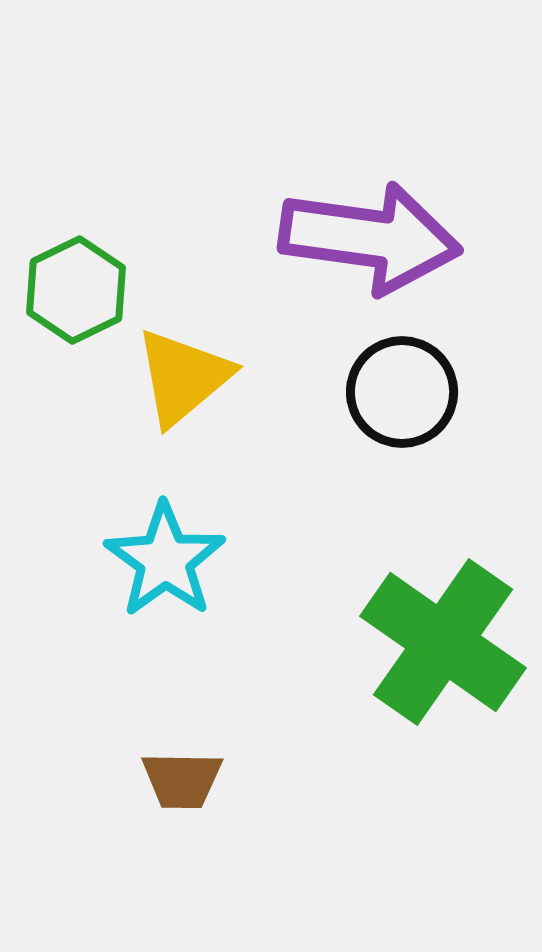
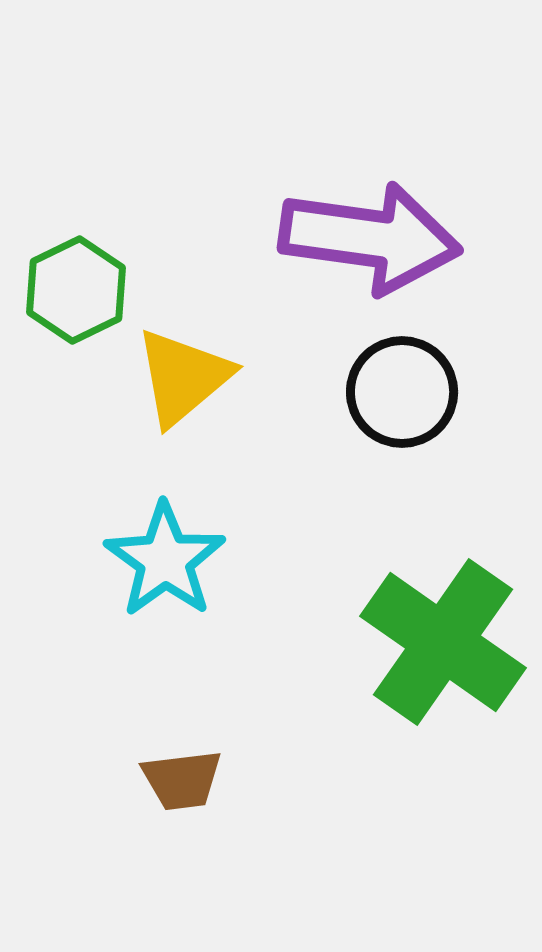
brown trapezoid: rotated 8 degrees counterclockwise
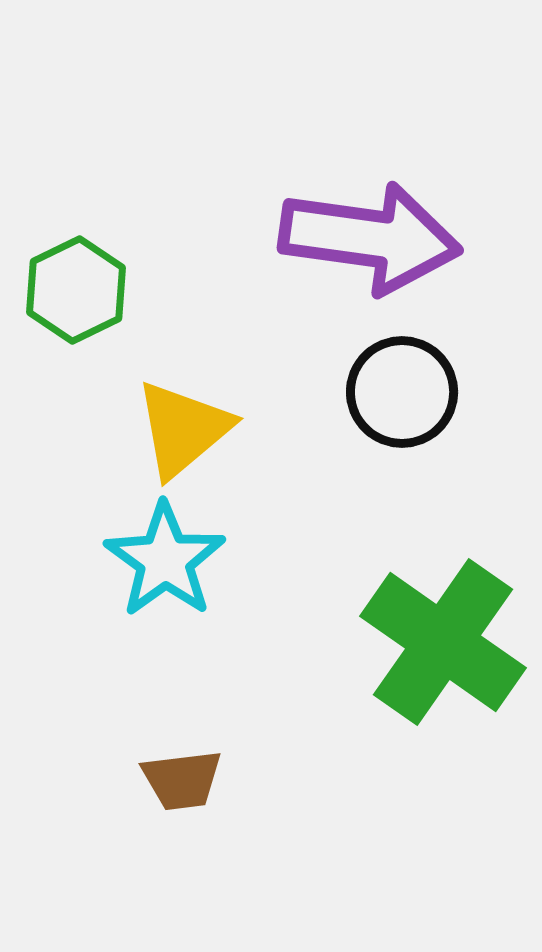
yellow triangle: moved 52 px down
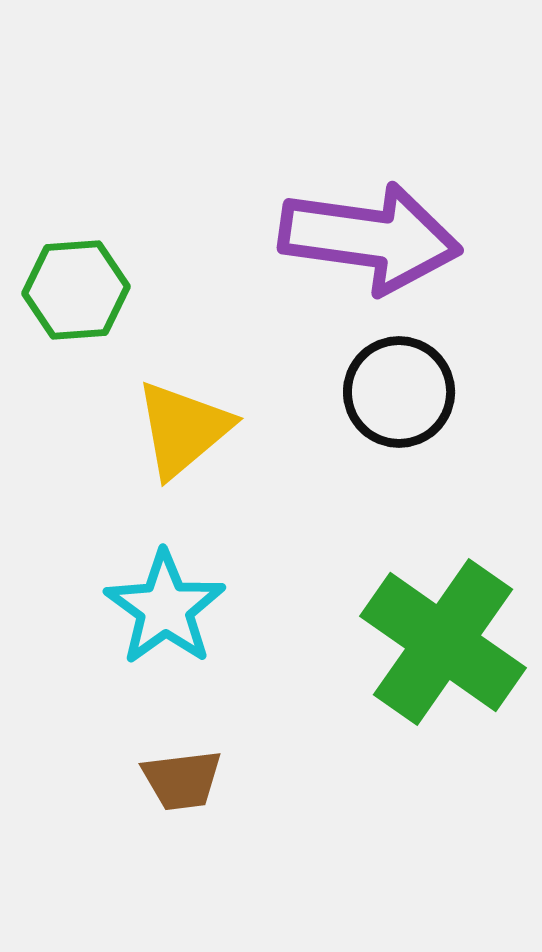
green hexagon: rotated 22 degrees clockwise
black circle: moved 3 px left
cyan star: moved 48 px down
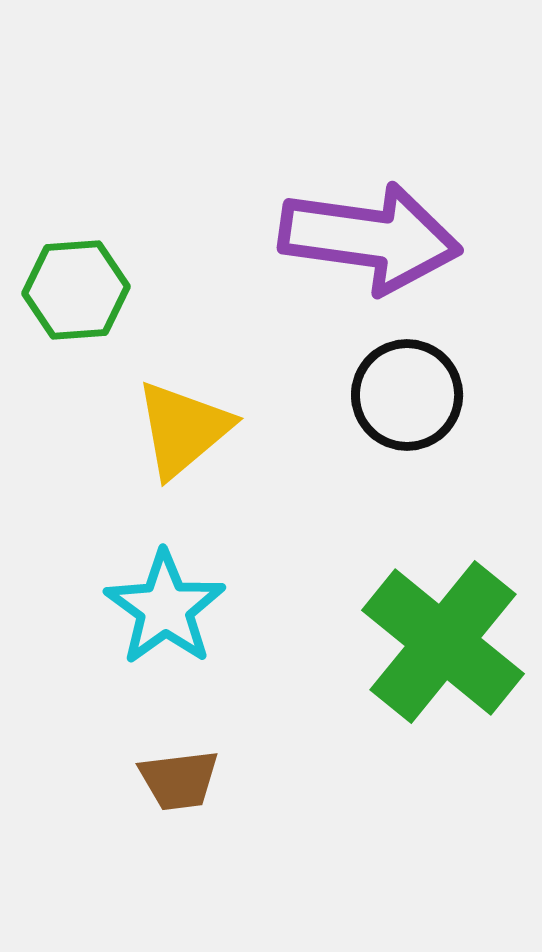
black circle: moved 8 px right, 3 px down
green cross: rotated 4 degrees clockwise
brown trapezoid: moved 3 px left
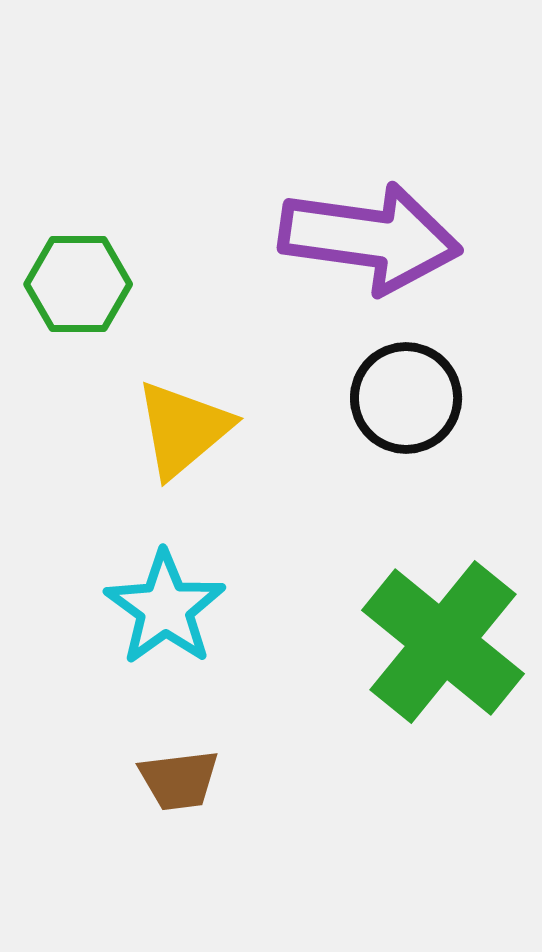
green hexagon: moved 2 px right, 6 px up; rotated 4 degrees clockwise
black circle: moved 1 px left, 3 px down
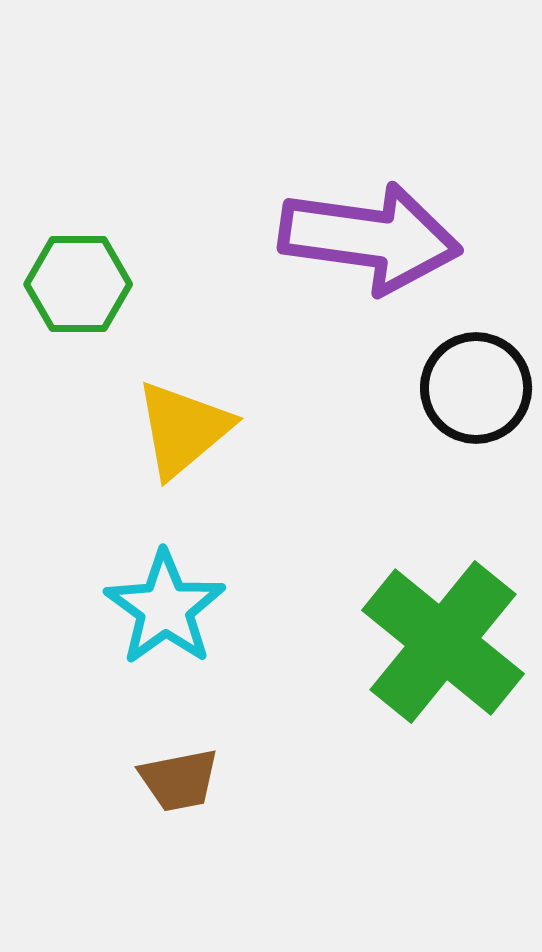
black circle: moved 70 px right, 10 px up
brown trapezoid: rotated 4 degrees counterclockwise
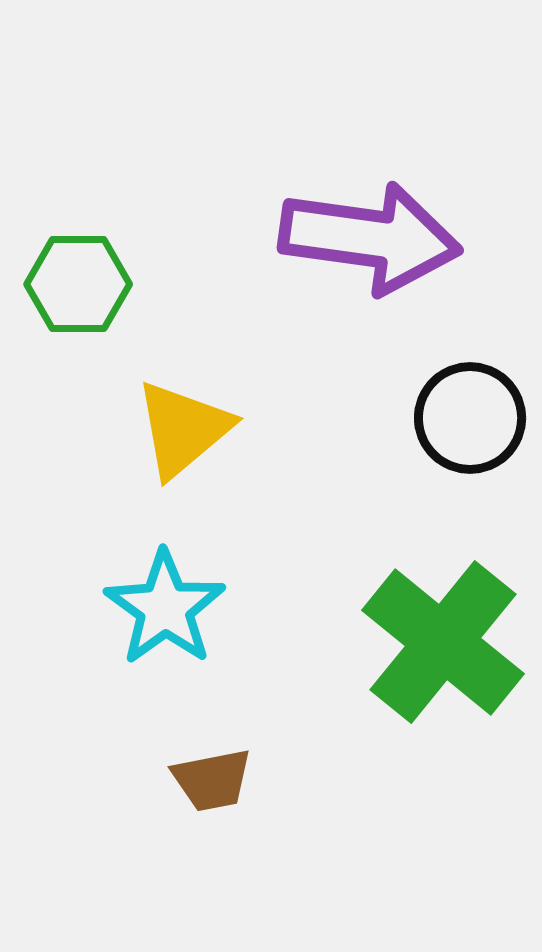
black circle: moved 6 px left, 30 px down
brown trapezoid: moved 33 px right
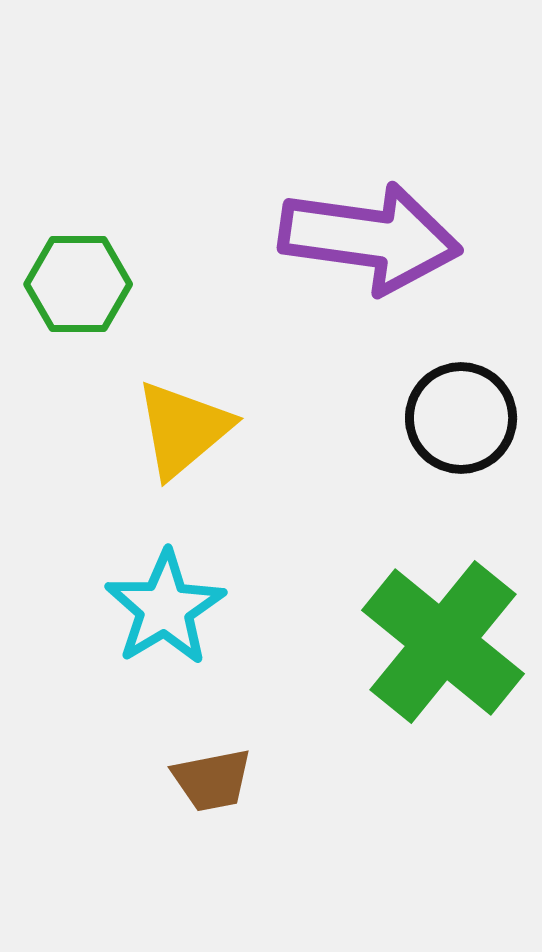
black circle: moved 9 px left
cyan star: rotated 5 degrees clockwise
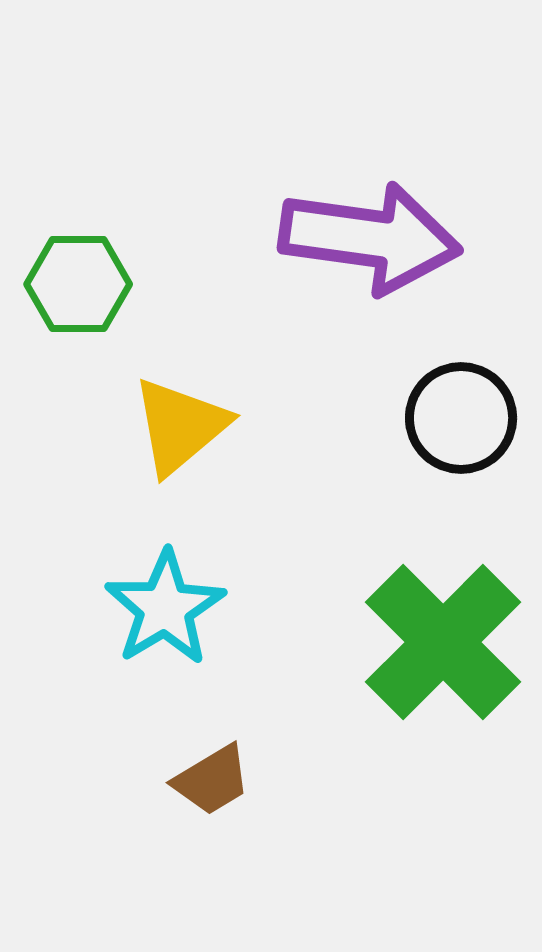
yellow triangle: moved 3 px left, 3 px up
green cross: rotated 6 degrees clockwise
brown trapezoid: rotated 20 degrees counterclockwise
